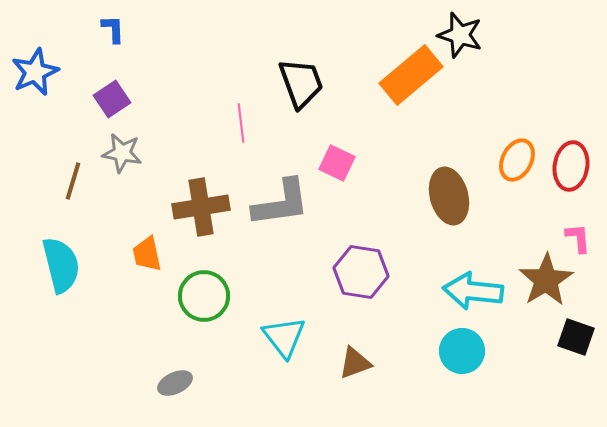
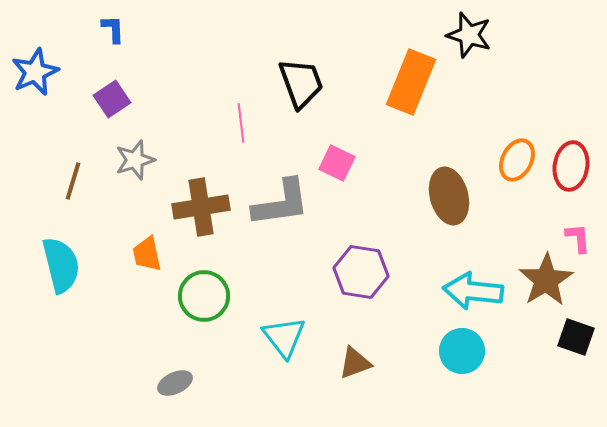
black star: moved 9 px right
orange rectangle: moved 7 px down; rotated 28 degrees counterclockwise
gray star: moved 13 px right, 7 px down; rotated 27 degrees counterclockwise
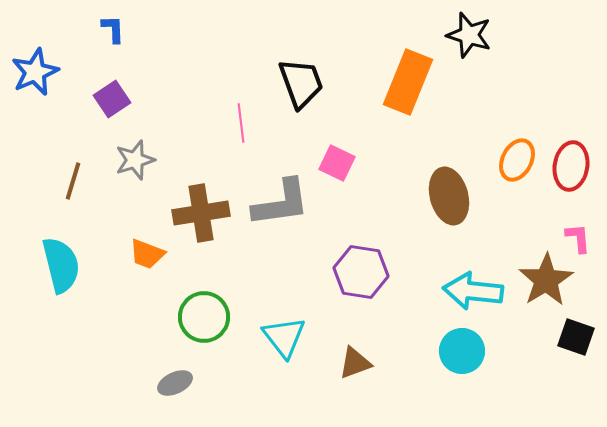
orange rectangle: moved 3 px left
brown cross: moved 6 px down
orange trapezoid: rotated 57 degrees counterclockwise
green circle: moved 21 px down
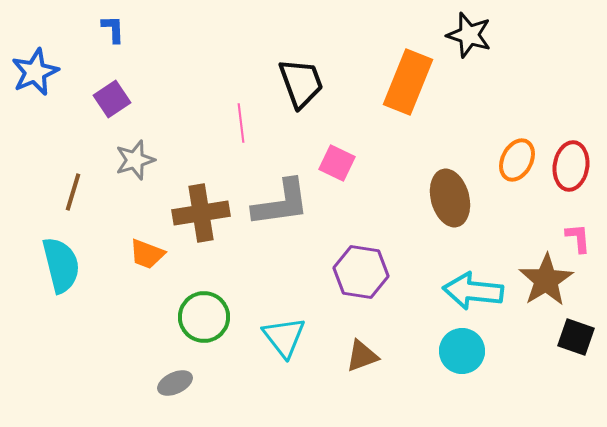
brown line: moved 11 px down
brown ellipse: moved 1 px right, 2 px down
brown triangle: moved 7 px right, 7 px up
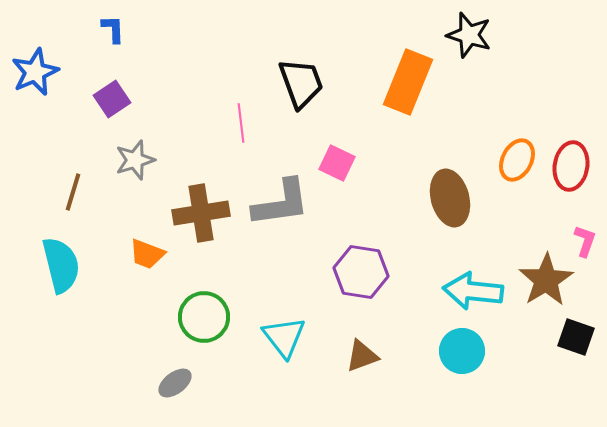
pink L-shape: moved 7 px right, 3 px down; rotated 24 degrees clockwise
gray ellipse: rotated 12 degrees counterclockwise
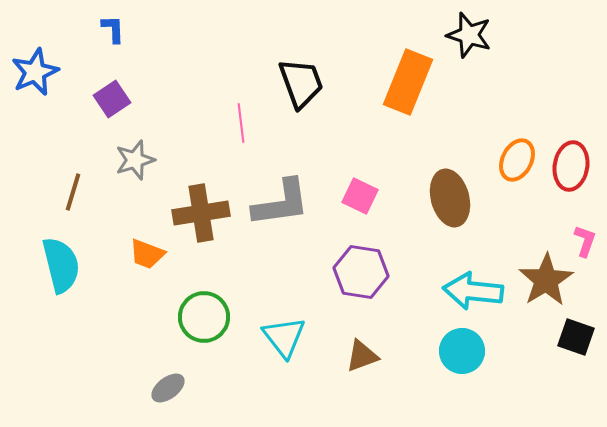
pink square: moved 23 px right, 33 px down
gray ellipse: moved 7 px left, 5 px down
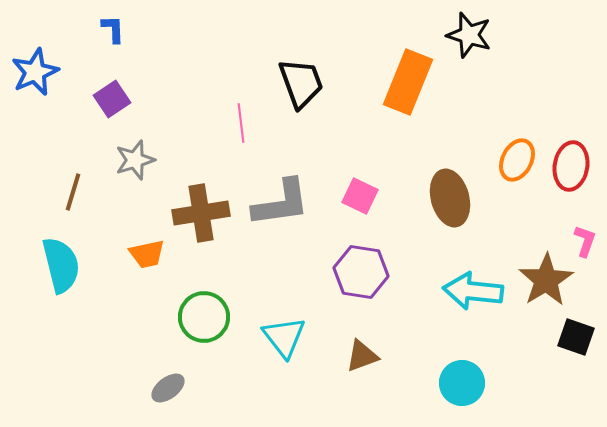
orange trapezoid: rotated 33 degrees counterclockwise
cyan circle: moved 32 px down
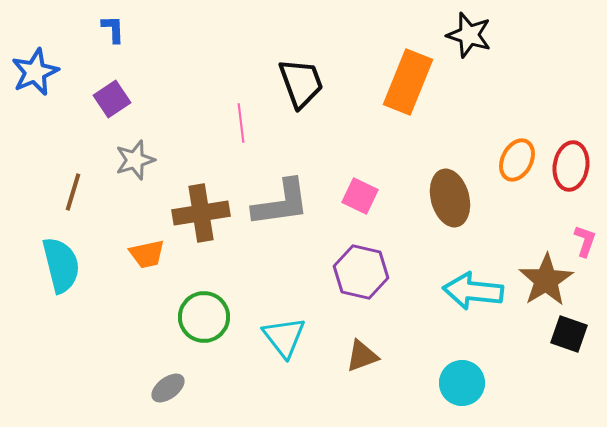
purple hexagon: rotated 4 degrees clockwise
black square: moved 7 px left, 3 px up
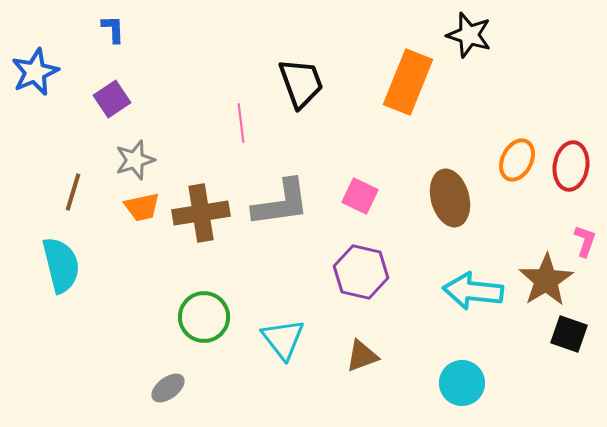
orange trapezoid: moved 5 px left, 47 px up
cyan triangle: moved 1 px left, 2 px down
